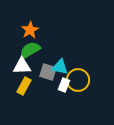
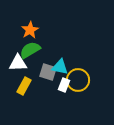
white triangle: moved 4 px left, 3 px up
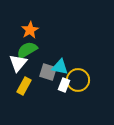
green semicircle: moved 3 px left
white triangle: rotated 48 degrees counterclockwise
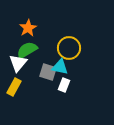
orange star: moved 2 px left, 2 px up
yellow circle: moved 9 px left, 32 px up
yellow rectangle: moved 10 px left, 1 px down
